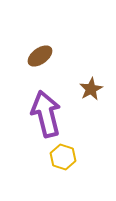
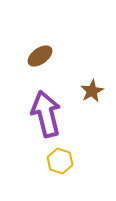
brown star: moved 1 px right, 2 px down
yellow hexagon: moved 3 px left, 4 px down
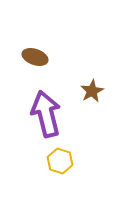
brown ellipse: moved 5 px left, 1 px down; rotated 55 degrees clockwise
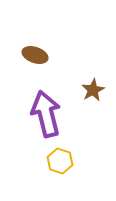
brown ellipse: moved 2 px up
brown star: moved 1 px right, 1 px up
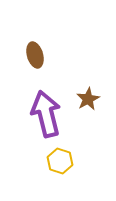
brown ellipse: rotated 55 degrees clockwise
brown star: moved 5 px left, 9 px down
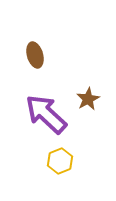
purple arrow: rotated 33 degrees counterclockwise
yellow hexagon: rotated 20 degrees clockwise
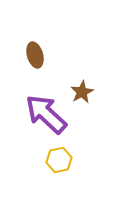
brown star: moved 6 px left, 7 px up
yellow hexagon: moved 1 px left, 1 px up; rotated 10 degrees clockwise
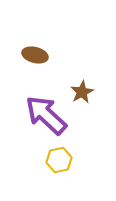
brown ellipse: rotated 60 degrees counterclockwise
purple arrow: moved 1 px down
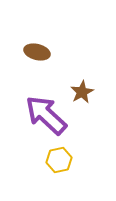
brown ellipse: moved 2 px right, 3 px up
